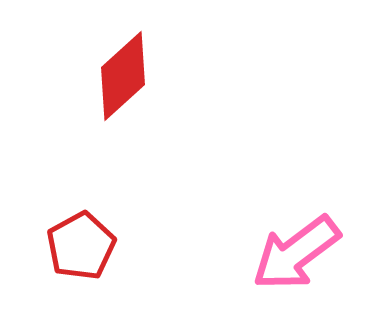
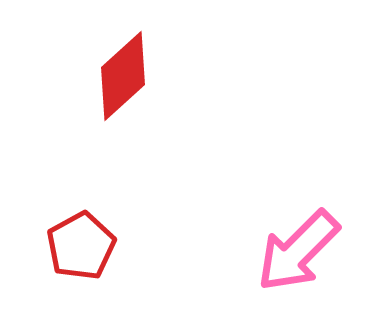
pink arrow: moved 2 px right, 2 px up; rotated 8 degrees counterclockwise
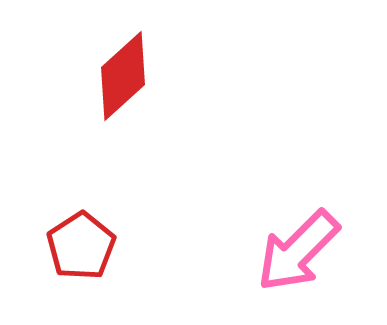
red pentagon: rotated 4 degrees counterclockwise
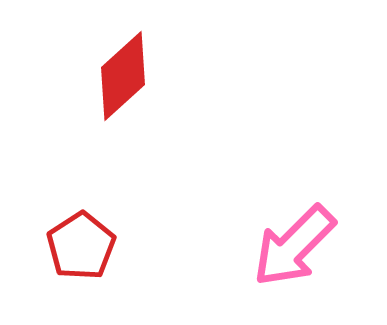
pink arrow: moved 4 px left, 5 px up
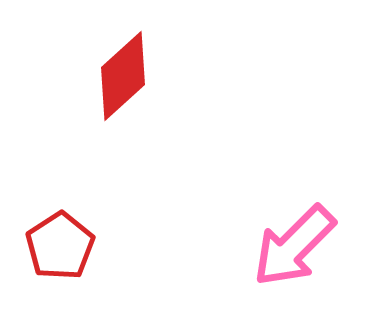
red pentagon: moved 21 px left
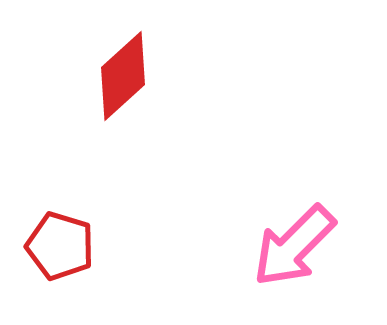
red pentagon: rotated 22 degrees counterclockwise
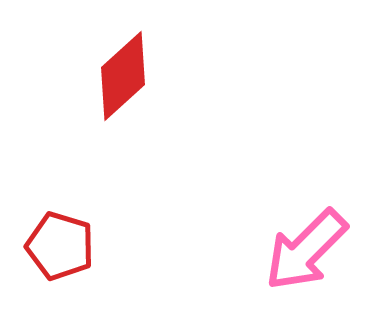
pink arrow: moved 12 px right, 4 px down
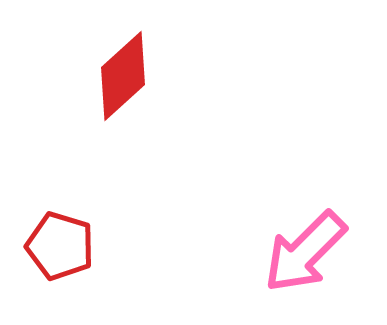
pink arrow: moved 1 px left, 2 px down
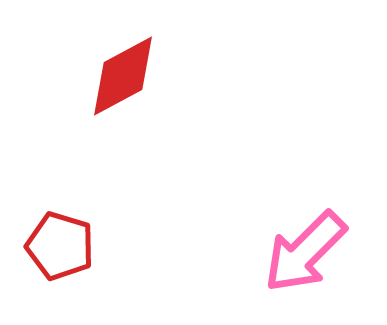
red diamond: rotated 14 degrees clockwise
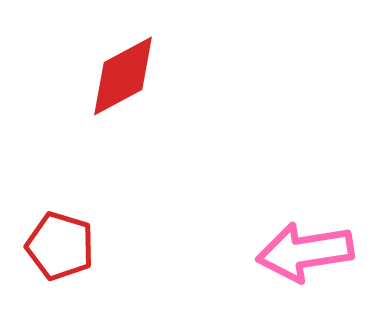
pink arrow: rotated 36 degrees clockwise
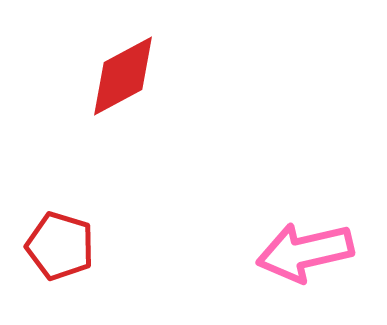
pink arrow: rotated 4 degrees counterclockwise
